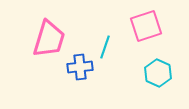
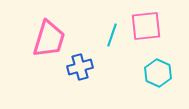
pink square: rotated 12 degrees clockwise
cyan line: moved 7 px right, 12 px up
blue cross: rotated 10 degrees counterclockwise
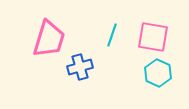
pink square: moved 7 px right, 11 px down; rotated 16 degrees clockwise
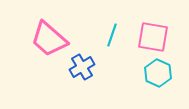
pink trapezoid: rotated 114 degrees clockwise
blue cross: moved 2 px right; rotated 15 degrees counterclockwise
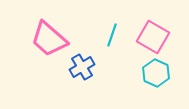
pink square: rotated 20 degrees clockwise
cyan hexagon: moved 2 px left
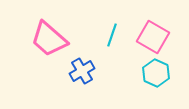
blue cross: moved 4 px down
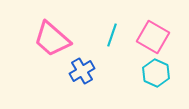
pink trapezoid: moved 3 px right
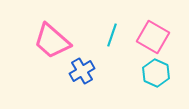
pink trapezoid: moved 2 px down
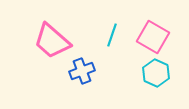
blue cross: rotated 10 degrees clockwise
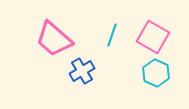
pink trapezoid: moved 2 px right, 2 px up
blue cross: rotated 10 degrees counterclockwise
